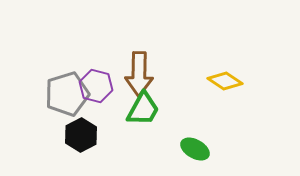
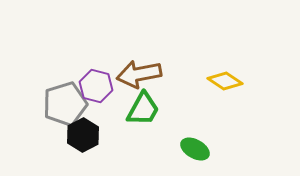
brown arrow: rotated 78 degrees clockwise
gray pentagon: moved 2 px left, 10 px down
black hexagon: moved 2 px right
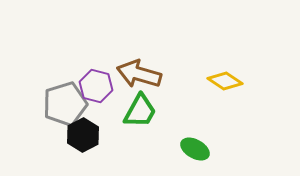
brown arrow: rotated 27 degrees clockwise
green trapezoid: moved 3 px left, 2 px down
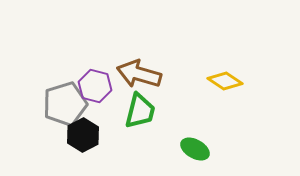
purple hexagon: moved 1 px left
green trapezoid: rotated 15 degrees counterclockwise
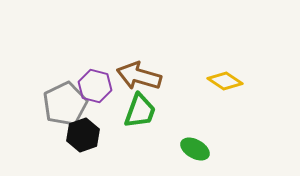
brown arrow: moved 2 px down
gray pentagon: rotated 9 degrees counterclockwise
green trapezoid: rotated 6 degrees clockwise
black hexagon: rotated 8 degrees clockwise
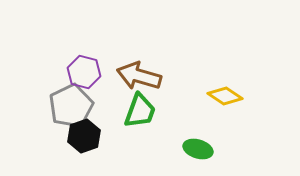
yellow diamond: moved 15 px down
purple hexagon: moved 11 px left, 14 px up
gray pentagon: moved 6 px right, 2 px down
black hexagon: moved 1 px right, 1 px down
green ellipse: moved 3 px right; rotated 12 degrees counterclockwise
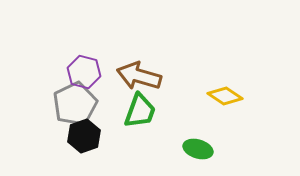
gray pentagon: moved 4 px right, 2 px up
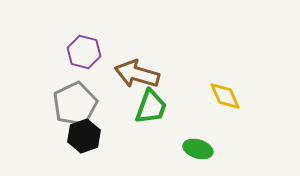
purple hexagon: moved 20 px up
brown arrow: moved 2 px left, 2 px up
yellow diamond: rotated 32 degrees clockwise
green trapezoid: moved 11 px right, 4 px up
